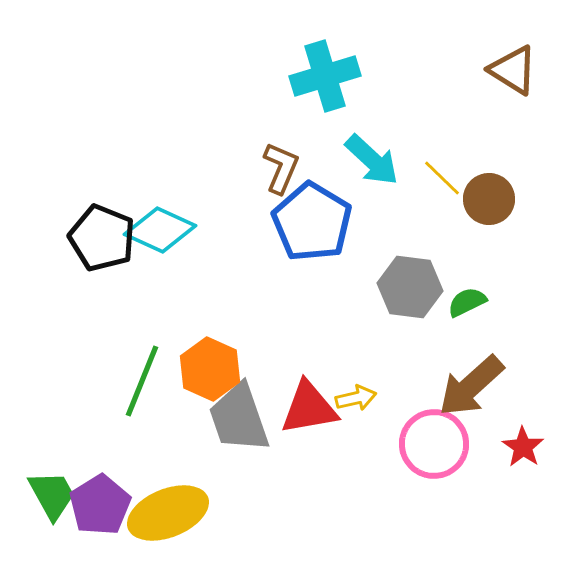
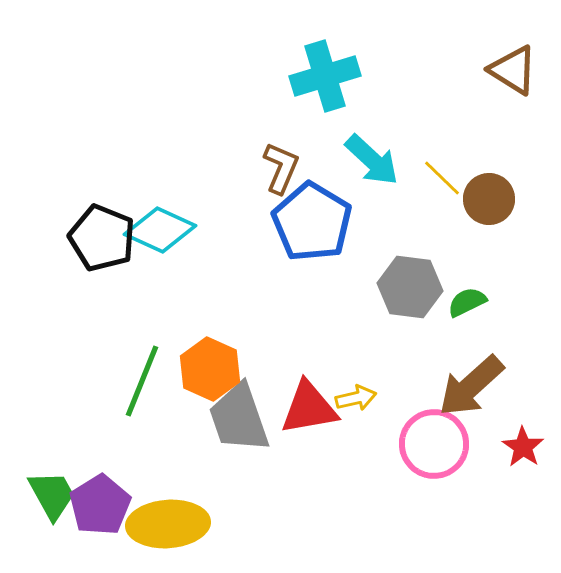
yellow ellipse: moved 11 px down; rotated 18 degrees clockwise
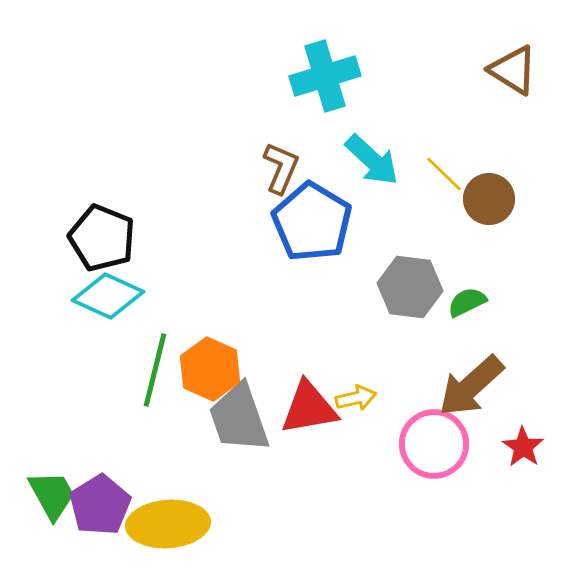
yellow line: moved 2 px right, 4 px up
cyan diamond: moved 52 px left, 66 px down
green line: moved 13 px right, 11 px up; rotated 8 degrees counterclockwise
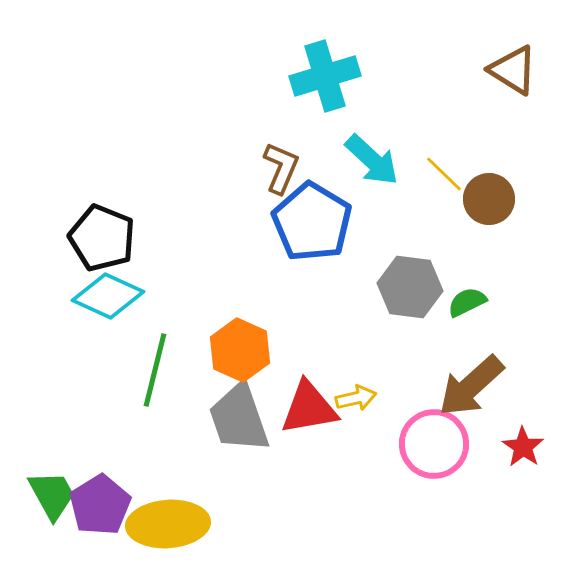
orange hexagon: moved 30 px right, 19 px up
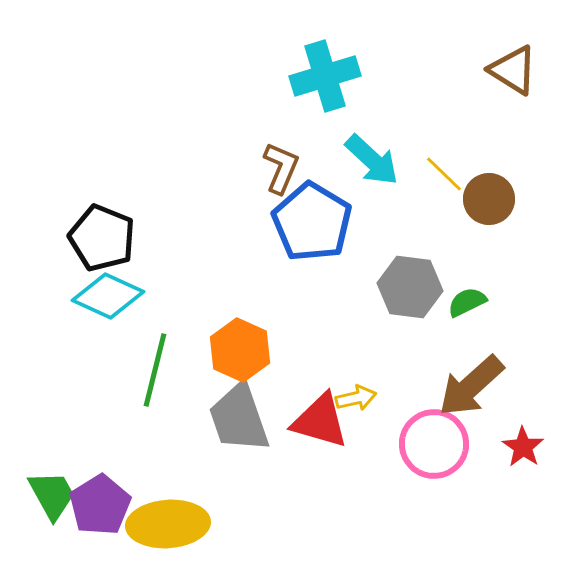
red triangle: moved 11 px right, 13 px down; rotated 26 degrees clockwise
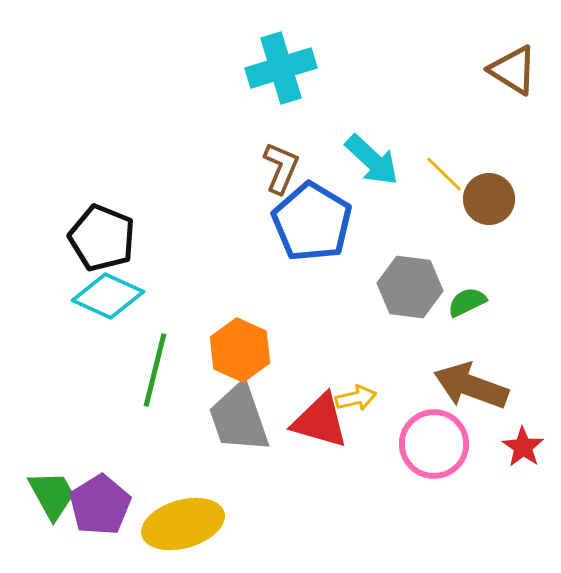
cyan cross: moved 44 px left, 8 px up
brown arrow: rotated 62 degrees clockwise
yellow ellipse: moved 15 px right; rotated 12 degrees counterclockwise
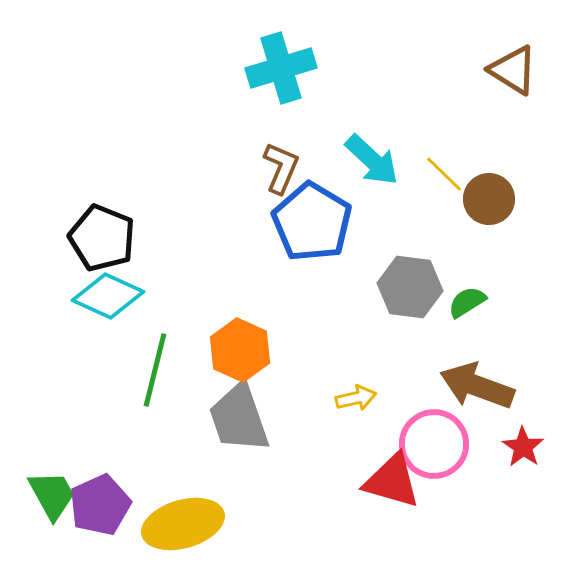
green semicircle: rotated 6 degrees counterclockwise
brown arrow: moved 6 px right
red triangle: moved 72 px right, 60 px down
purple pentagon: rotated 8 degrees clockwise
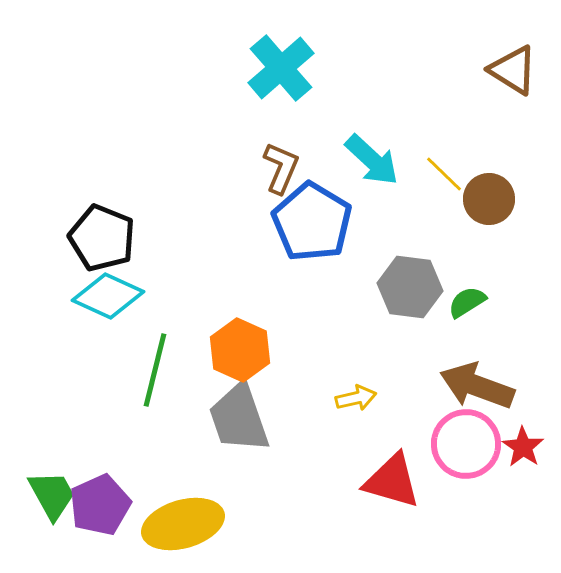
cyan cross: rotated 24 degrees counterclockwise
pink circle: moved 32 px right
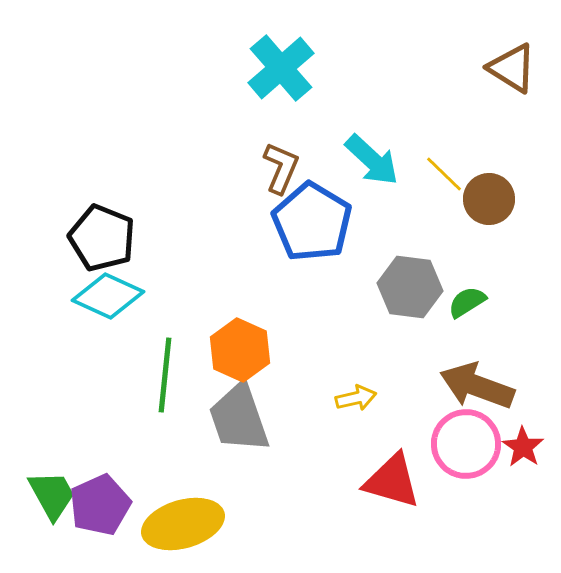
brown triangle: moved 1 px left, 2 px up
green line: moved 10 px right, 5 px down; rotated 8 degrees counterclockwise
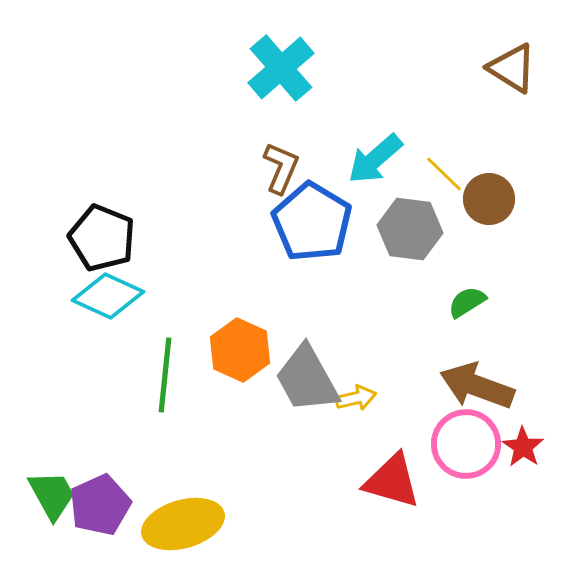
cyan arrow: moved 3 px right, 1 px up; rotated 96 degrees clockwise
gray hexagon: moved 58 px up
gray trapezoid: moved 68 px right, 39 px up; rotated 10 degrees counterclockwise
